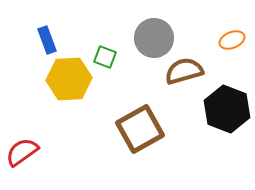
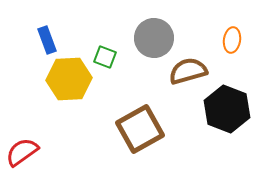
orange ellipse: rotated 60 degrees counterclockwise
brown semicircle: moved 4 px right
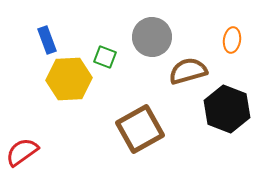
gray circle: moved 2 px left, 1 px up
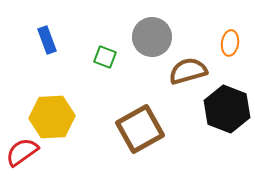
orange ellipse: moved 2 px left, 3 px down
yellow hexagon: moved 17 px left, 38 px down
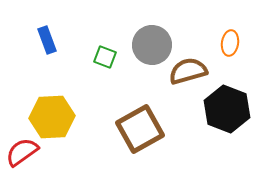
gray circle: moved 8 px down
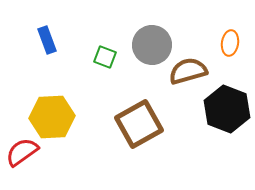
brown square: moved 1 px left, 5 px up
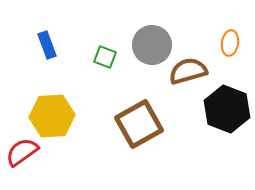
blue rectangle: moved 5 px down
yellow hexagon: moved 1 px up
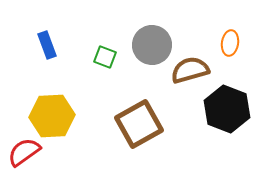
brown semicircle: moved 2 px right, 1 px up
red semicircle: moved 2 px right
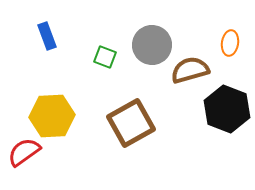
blue rectangle: moved 9 px up
brown square: moved 8 px left, 1 px up
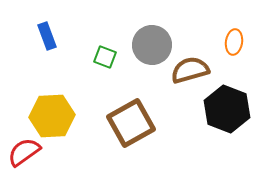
orange ellipse: moved 4 px right, 1 px up
